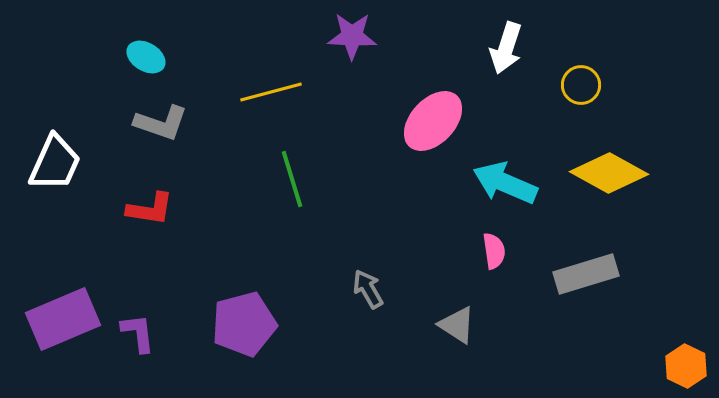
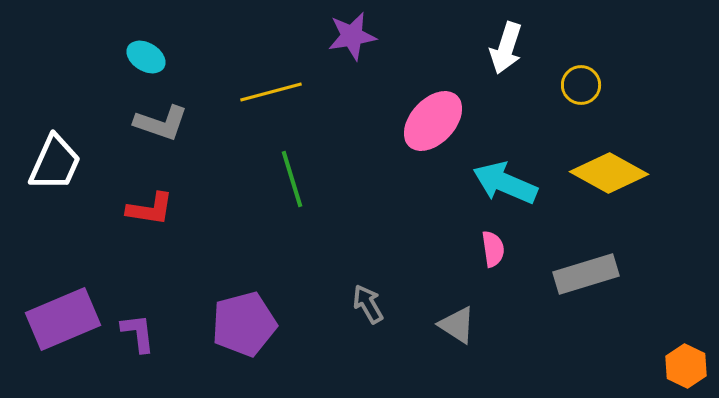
purple star: rotated 12 degrees counterclockwise
pink semicircle: moved 1 px left, 2 px up
gray arrow: moved 15 px down
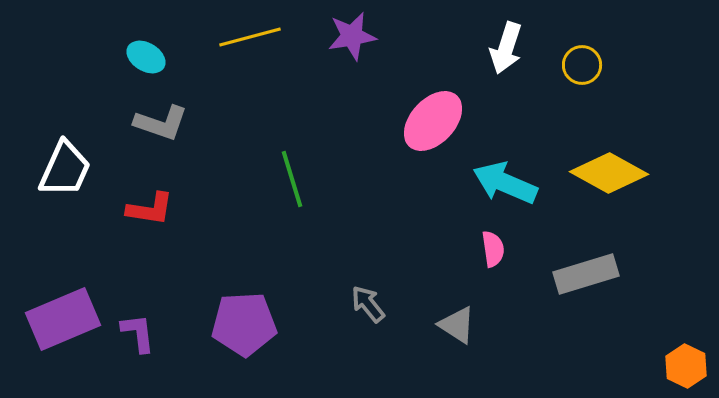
yellow circle: moved 1 px right, 20 px up
yellow line: moved 21 px left, 55 px up
white trapezoid: moved 10 px right, 6 px down
gray arrow: rotated 9 degrees counterclockwise
purple pentagon: rotated 12 degrees clockwise
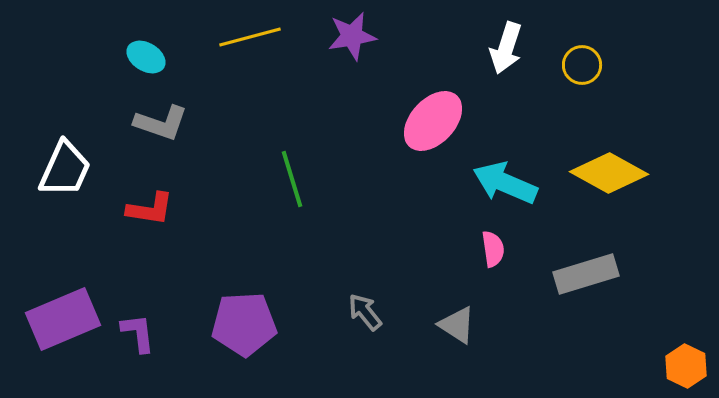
gray arrow: moved 3 px left, 8 px down
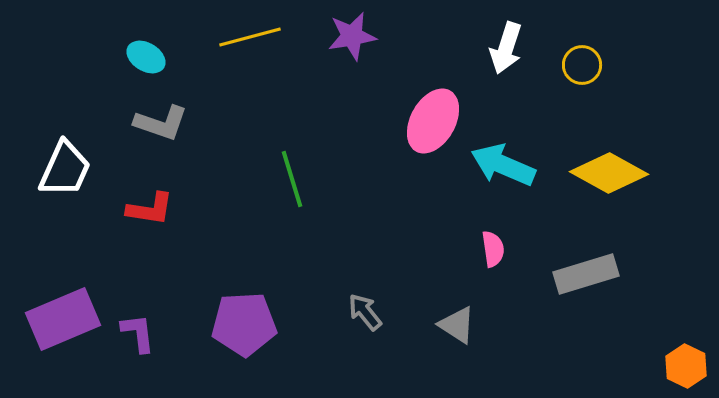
pink ellipse: rotated 14 degrees counterclockwise
cyan arrow: moved 2 px left, 18 px up
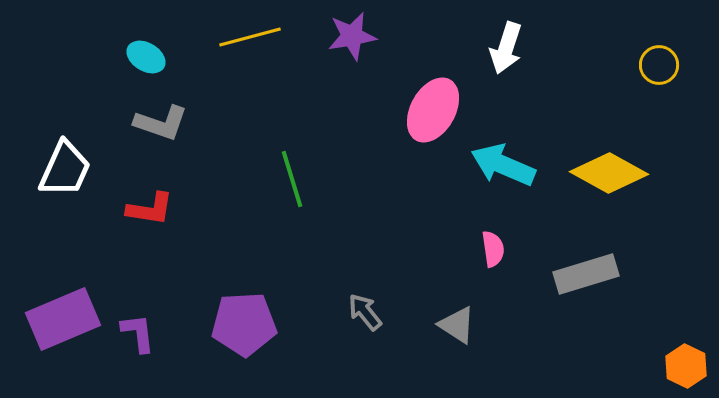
yellow circle: moved 77 px right
pink ellipse: moved 11 px up
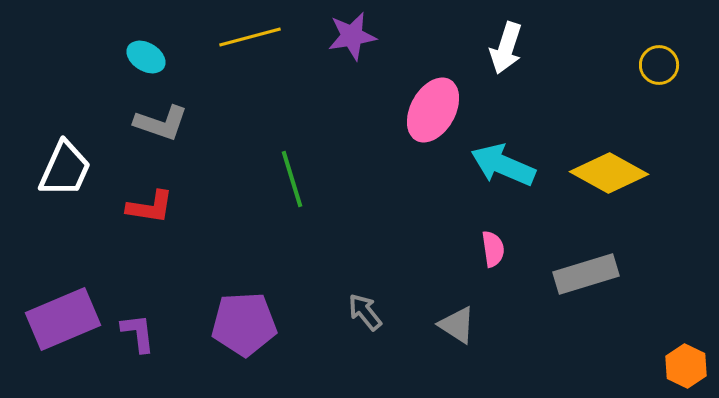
red L-shape: moved 2 px up
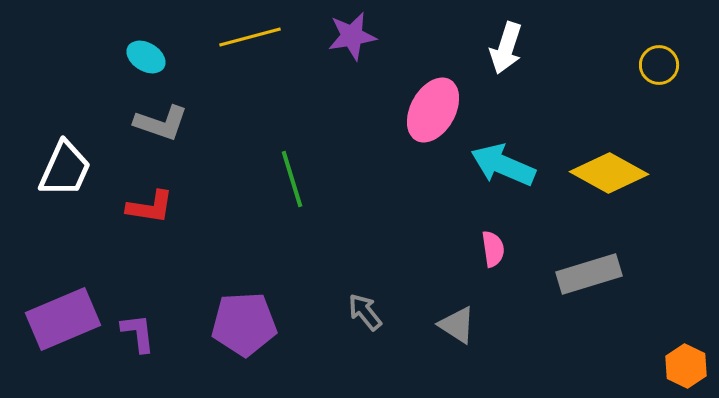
gray rectangle: moved 3 px right
